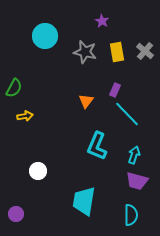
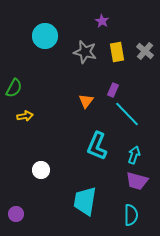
purple rectangle: moved 2 px left
white circle: moved 3 px right, 1 px up
cyan trapezoid: moved 1 px right
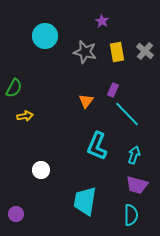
purple trapezoid: moved 4 px down
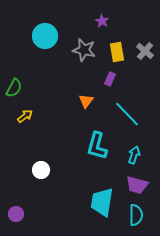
gray star: moved 1 px left, 2 px up
purple rectangle: moved 3 px left, 11 px up
yellow arrow: rotated 28 degrees counterclockwise
cyan L-shape: rotated 8 degrees counterclockwise
cyan trapezoid: moved 17 px right, 1 px down
cyan semicircle: moved 5 px right
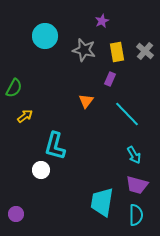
purple star: rotated 16 degrees clockwise
cyan L-shape: moved 42 px left
cyan arrow: rotated 132 degrees clockwise
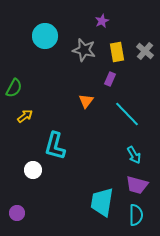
white circle: moved 8 px left
purple circle: moved 1 px right, 1 px up
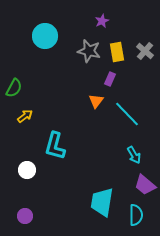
gray star: moved 5 px right, 1 px down
orange triangle: moved 10 px right
white circle: moved 6 px left
purple trapezoid: moved 8 px right; rotated 25 degrees clockwise
purple circle: moved 8 px right, 3 px down
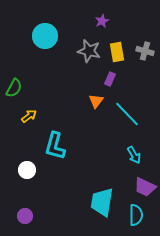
gray cross: rotated 24 degrees counterclockwise
yellow arrow: moved 4 px right
purple trapezoid: moved 2 px down; rotated 15 degrees counterclockwise
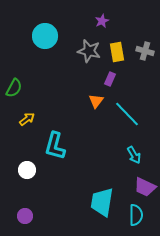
yellow arrow: moved 2 px left, 3 px down
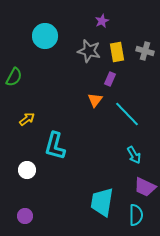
green semicircle: moved 11 px up
orange triangle: moved 1 px left, 1 px up
